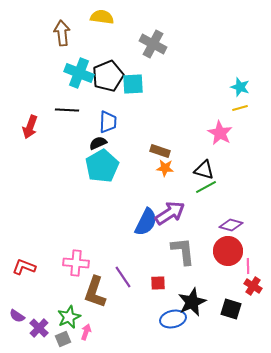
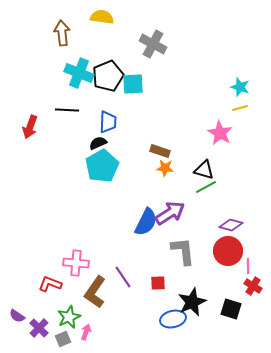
red L-shape: moved 26 px right, 17 px down
brown L-shape: rotated 16 degrees clockwise
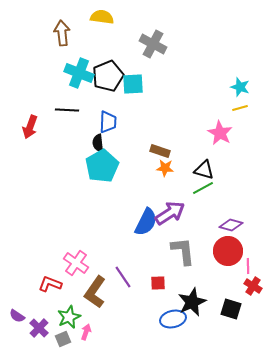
black semicircle: rotated 72 degrees counterclockwise
green line: moved 3 px left, 1 px down
pink cross: rotated 30 degrees clockwise
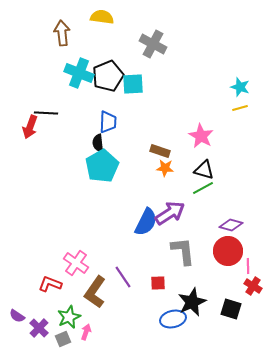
black line: moved 21 px left, 3 px down
pink star: moved 19 px left, 3 px down
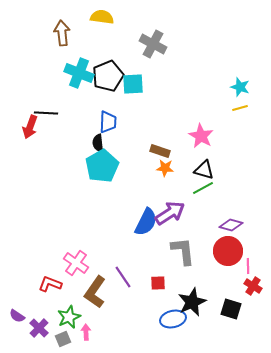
pink arrow: rotated 21 degrees counterclockwise
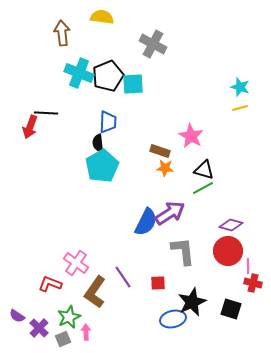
pink star: moved 10 px left
red cross: moved 3 px up; rotated 18 degrees counterclockwise
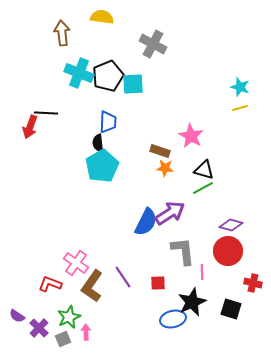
pink line: moved 46 px left, 6 px down
brown L-shape: moved 3 px left, 6 px up
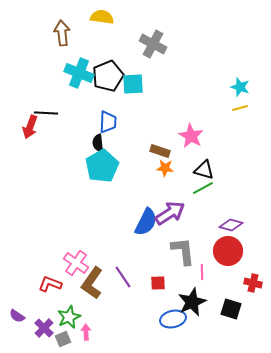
brown L-shape: moved 3 px up
purple cross: moved 5 px right
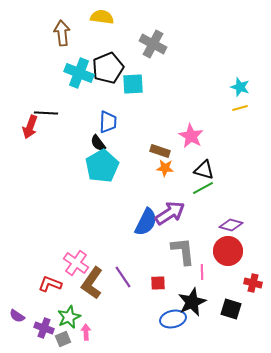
black pentagon: moved 8 px up
black semicircle: rotated 30 degrees counterclockwise
purple cross: rotated 24 degrees counterclockwise
